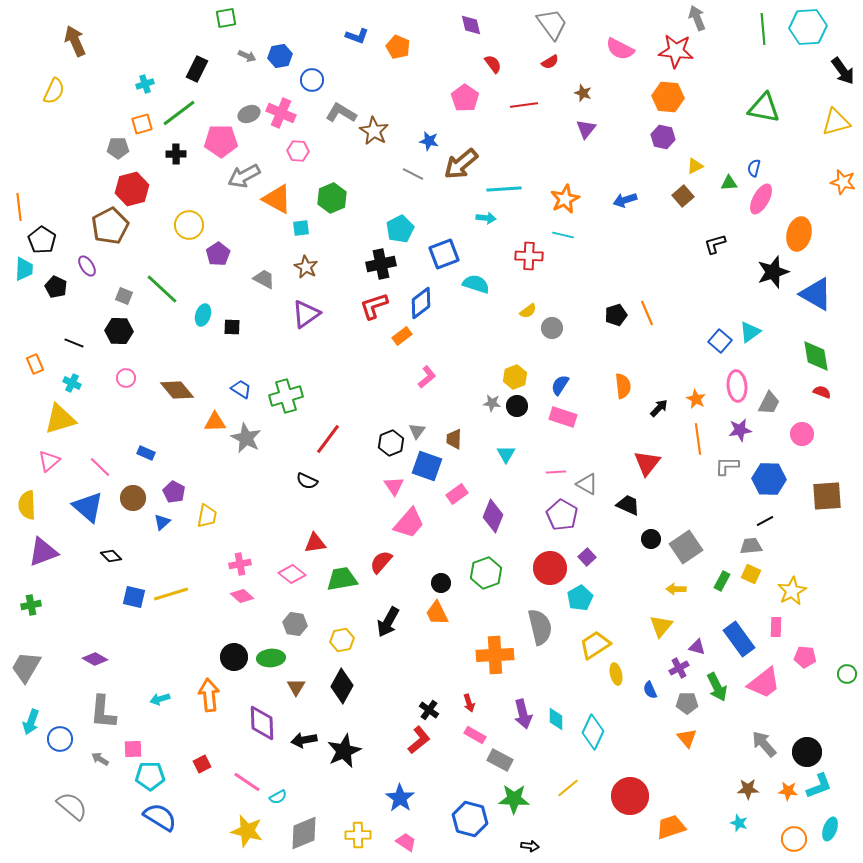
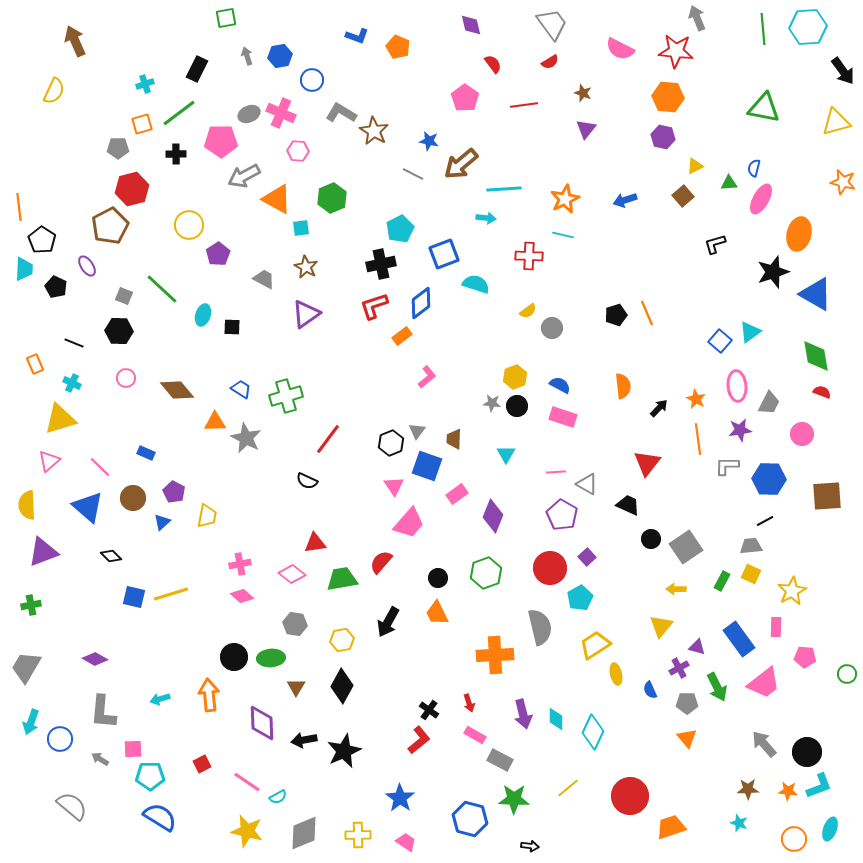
gray arrow at (247, 56): rotated 132 degrees counterclockwise
blue semicircle at (560, 385): rotated 85 degrees clockwise
black circle at (441, 583): moved 3 px left, 5 px up
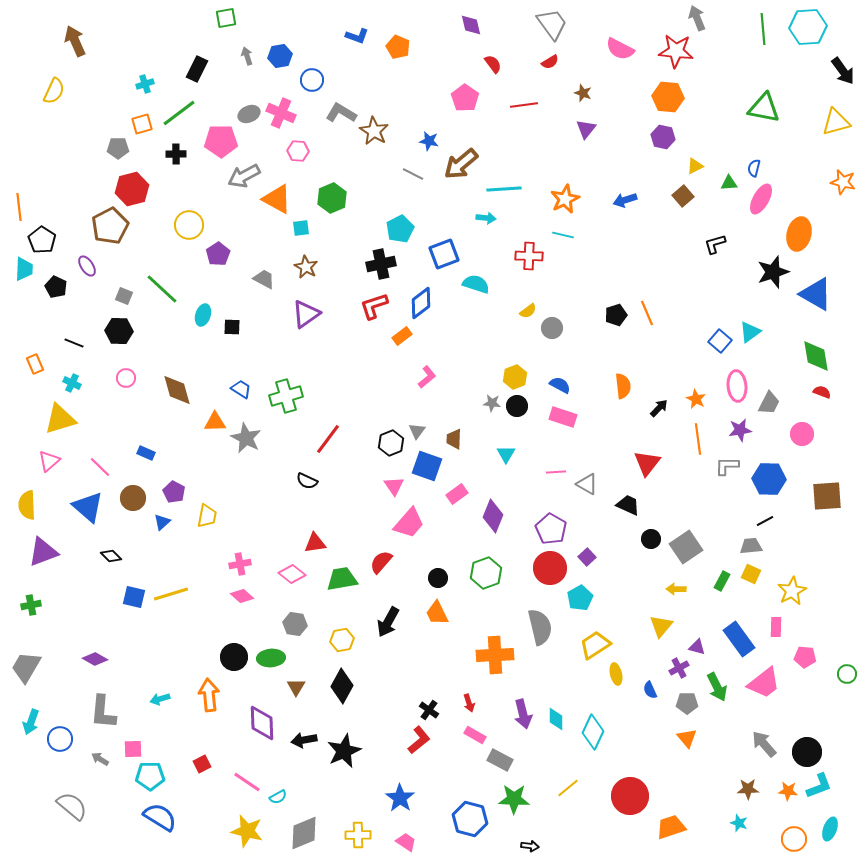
brown diamond at (177, 390): rotated 24 degrees clockwise
purple pentagon at (562, 515): moved 11 px left, 14 px down
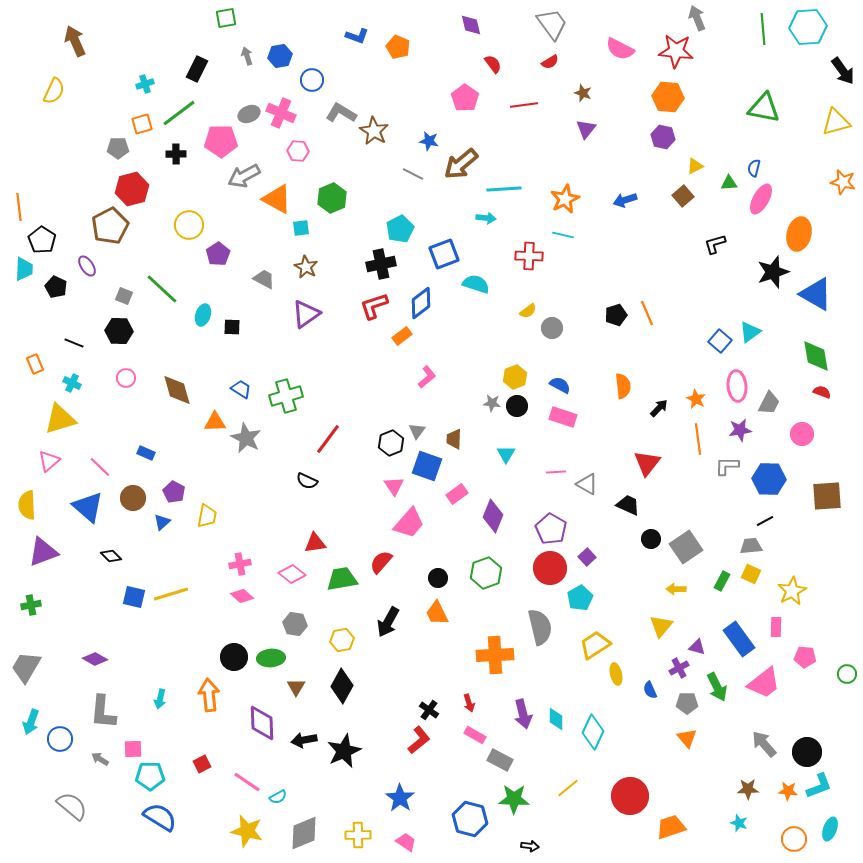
cyan arrow at (160, 699): rotated 60 degrees counterclockwise
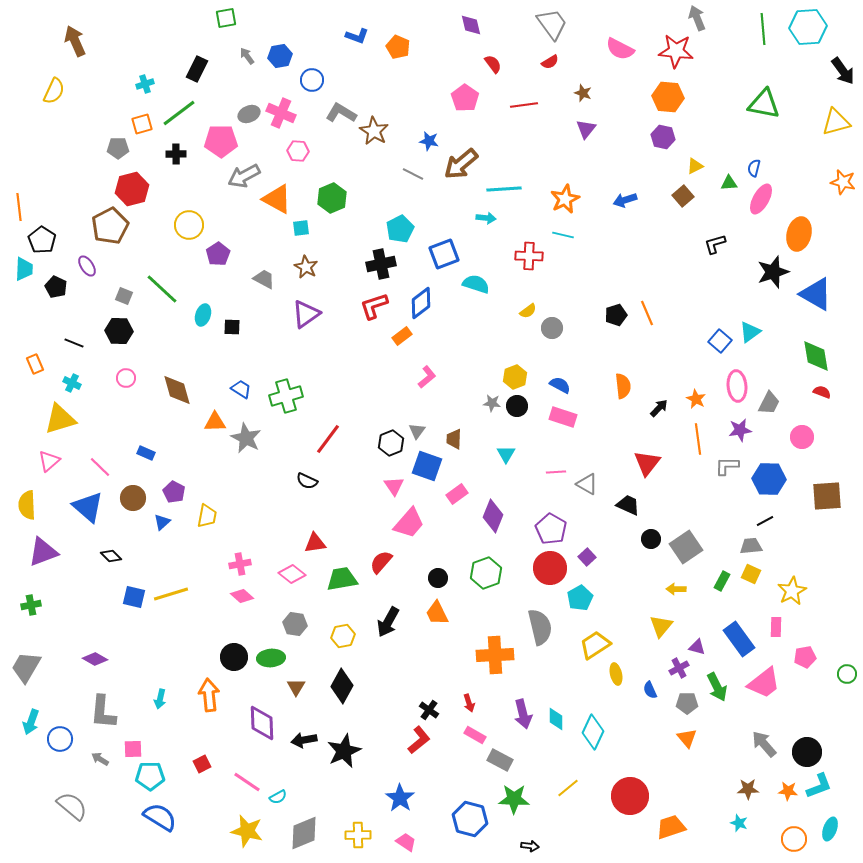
gray arrow at (247, 56): rotated 18 degrees counterclockwise
green triangle at (764, 108): moved 4 px up
pink circle at (802, 434): moved 3 px down
yellow hexagon at (342, 640): moved 1 px right, 4 px up
pink pentagon at (805, 657): rotated 15 degrees counterclockwise
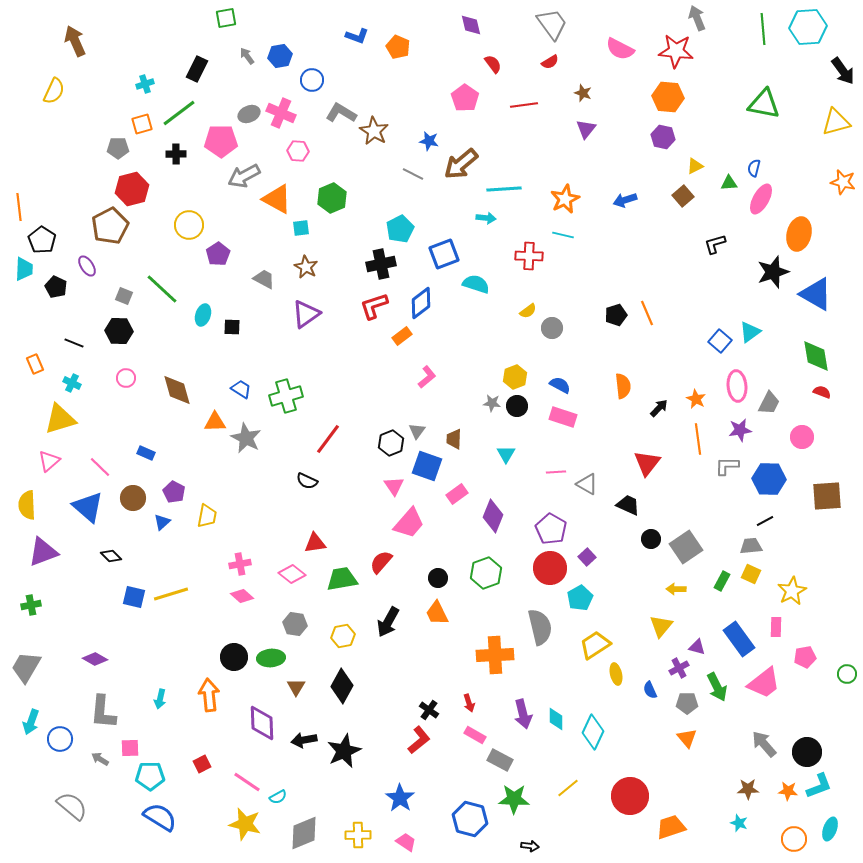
pink square at (133, 749): moved 3 px left, 1 px up
yellow star at (247, 831): moved 2 px left, 7 px up
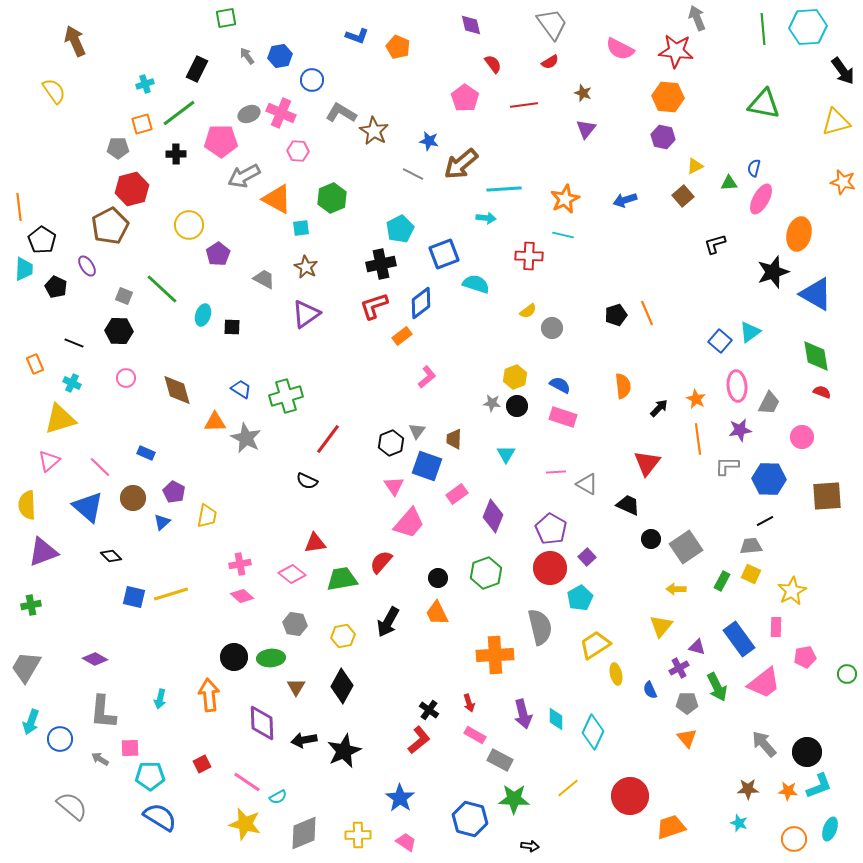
yellow semicircle at (54, 91): rotated 60 degrees counterclockwise
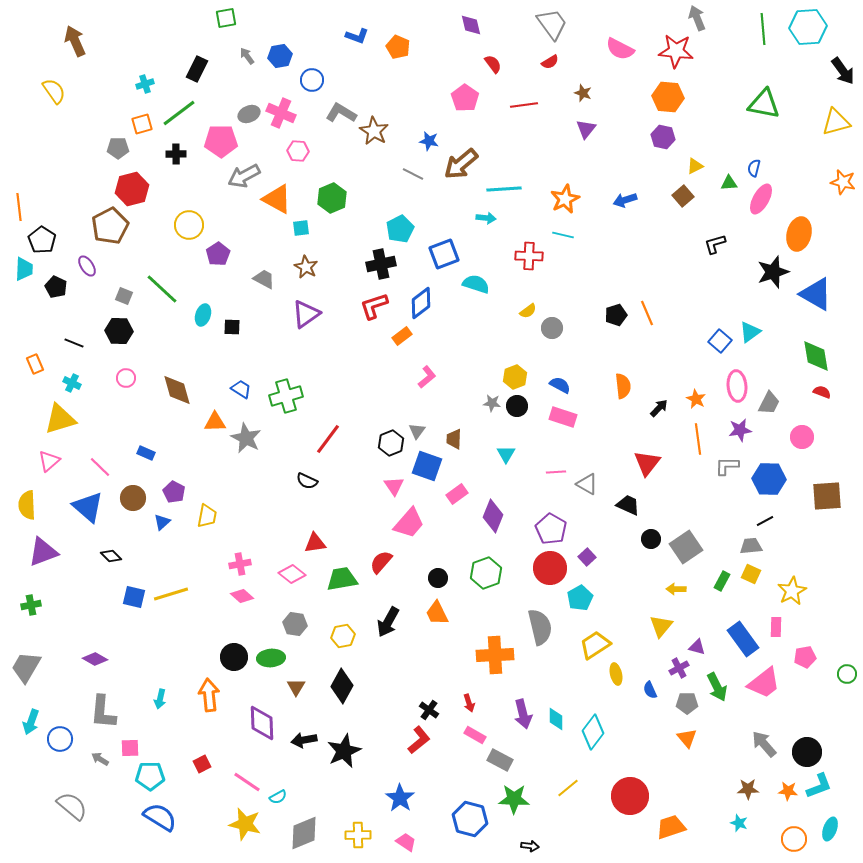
blue rectangle at (739, 639): moved 4 px right
cyan diamond at (593, 732): rotated 12 degrees clockwise
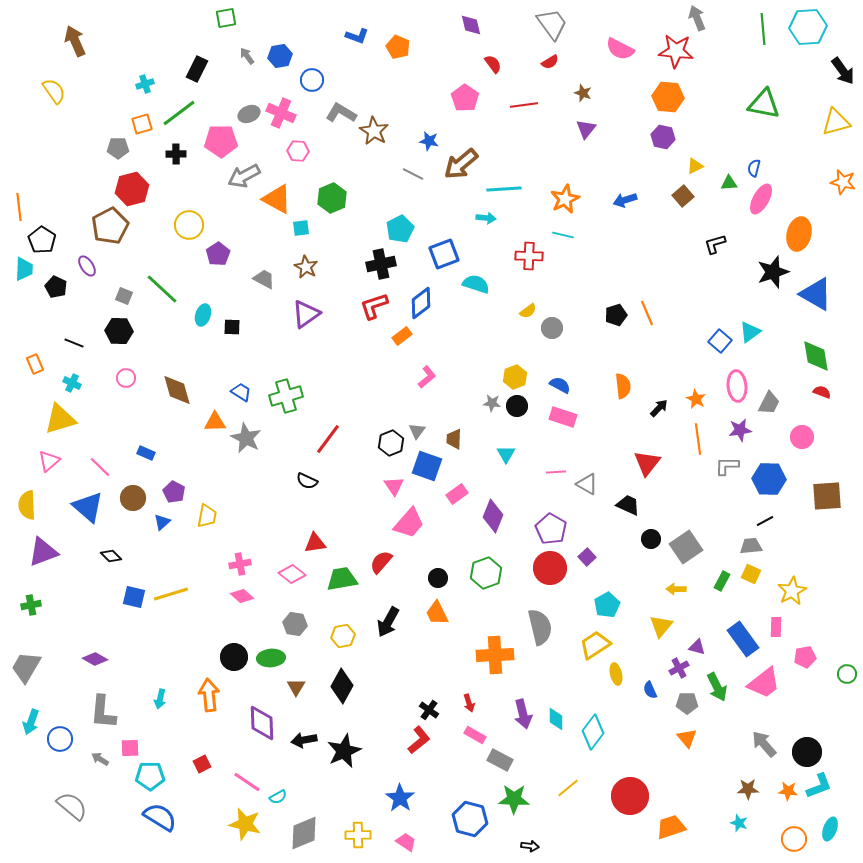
blue trapezoid at (241, 389): moved 3 px down
cyan pentagon at (580, 598): moved 27 px right, 7 px down
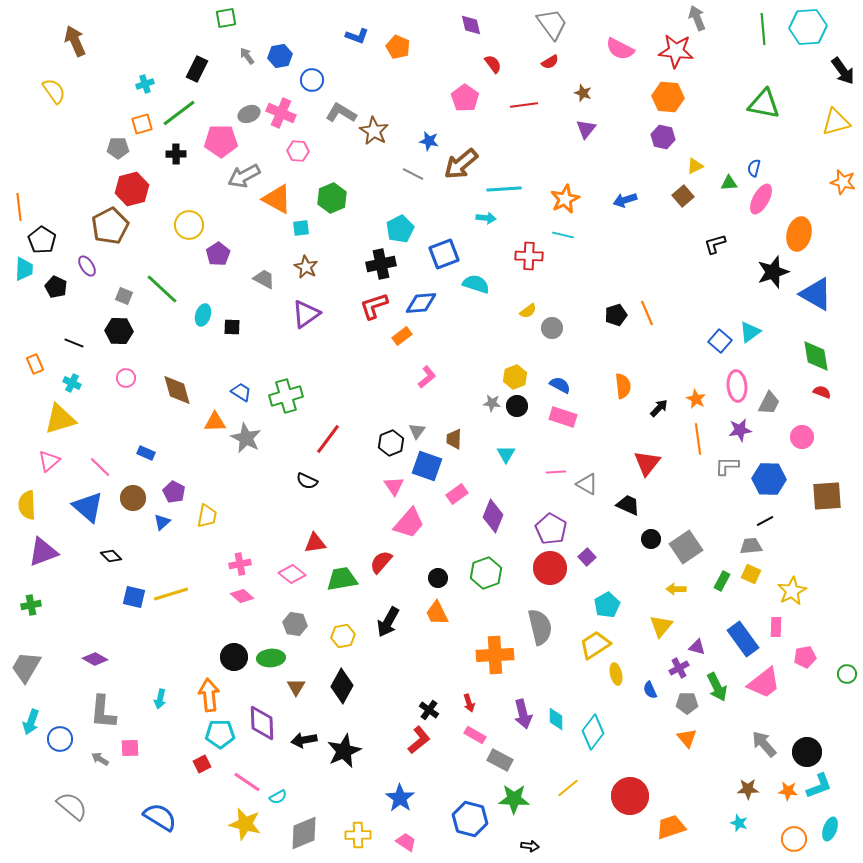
blue diamond at (421, 303): rotated 32 degrees clockwise
cyan pentagon at (150, 776): moved 70 px right, 42 px up
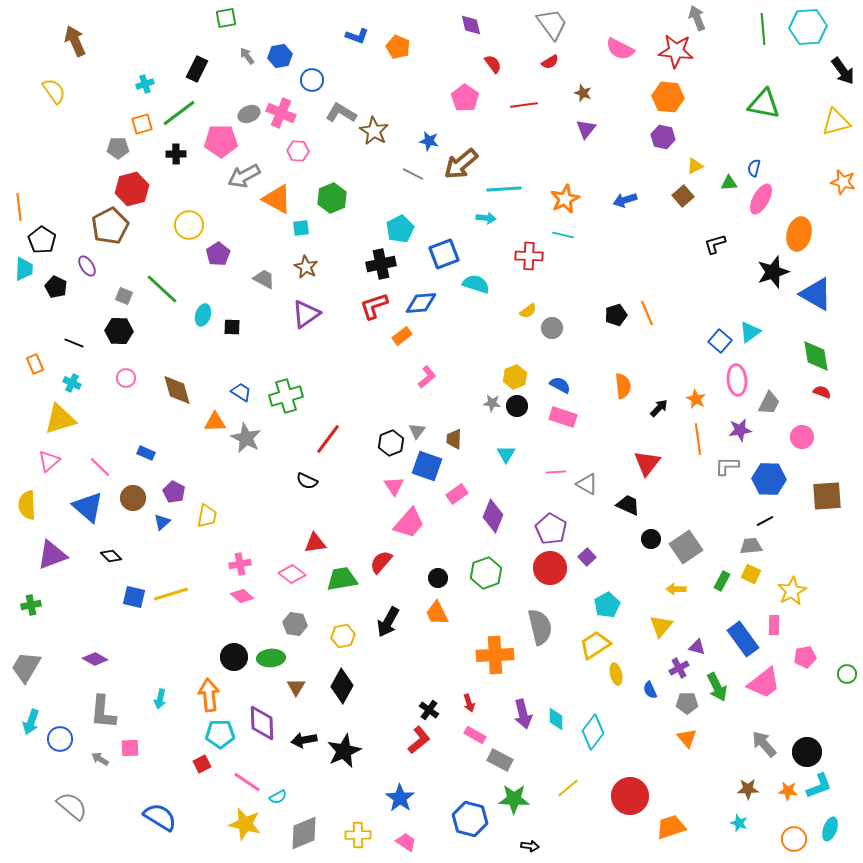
pink ellipse at (737, 386): moved 6 px up
purple triangle at (43, 552): moved 9 px right, 3 px down
pink rectangle at (776, 627): moved 2 px left, 2 px up
